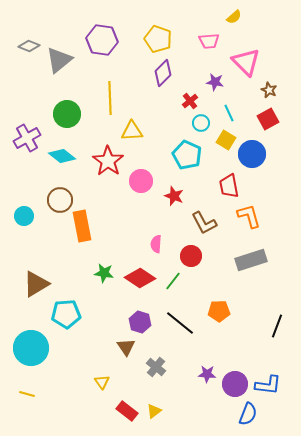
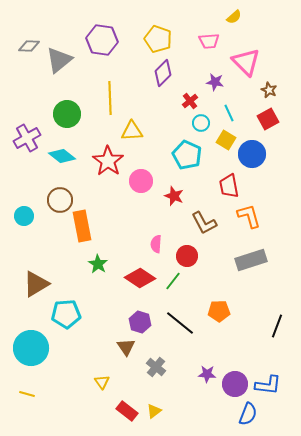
gray diamond at (29, 46): rotated 20 degrees counterclockwise
red circle at (191, 256): moved 4 px left
green star at (104, 273): moved 6 px left, 9 px up; rotated 24 degrees clockwise
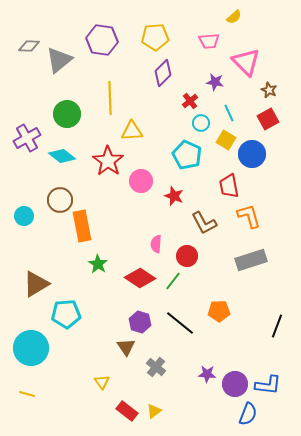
yellow pentagon at (158, 39): moved 3 px left, 2 px up; rotated 24 degrees counterclockwise
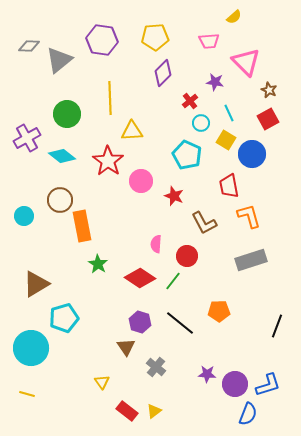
cyan pentagon at (66, 314): moved 2 px left, 4 px down; rotated 12 degrees counterclockwise
blue L-shape at (268, 385): rotated 24 degrees counterclockwise
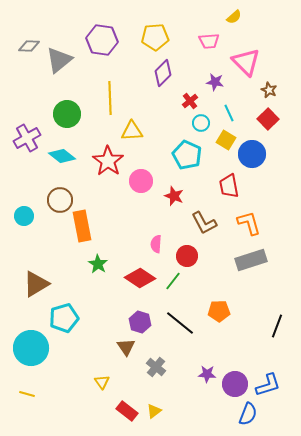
red square at (268, 119): rotated 15 degrees counterclockwise
orange L-shape at (249, 216): moved 7 px down
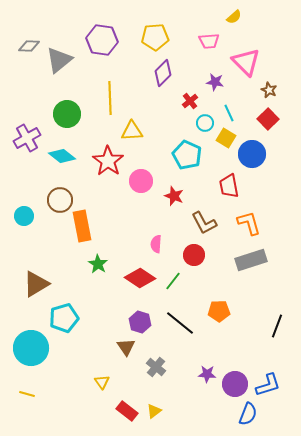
cyan circle at (201, 123): moved 4 px right
yellow square at (226, 140): moved 2 px up
red circle at (187, 256): moved 7 px right, 1 px up
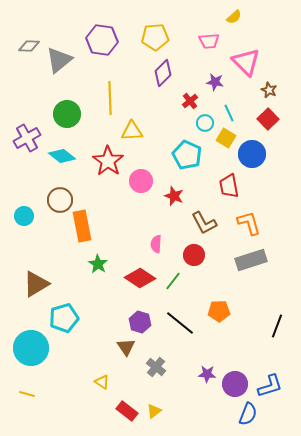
yellow triangle at (102, 382): rotated 21 degrees counterclockwise
blue L-shape at (268, 385): moved 2 px right, 1 px down
